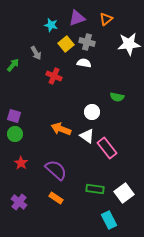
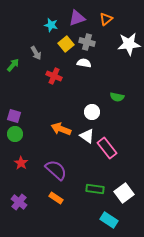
cyan rectangle: rotated 30 degrees counterclockwise
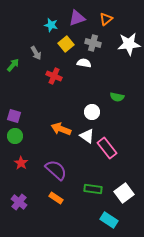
gray cross: moved 6 px right, 1 px down
green circle: moved 2 px down
green rectangle: moved 2 px left
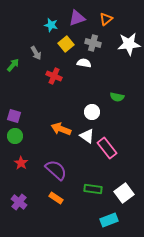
cyan rectangle: rotated 54 degrees counterclockwise
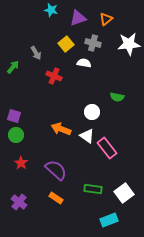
purple triangle: moved 1 px right
cyan star: moved 15 px up
green arrow: moved 2 px down
green circle: moved 1 px right, 1 px up
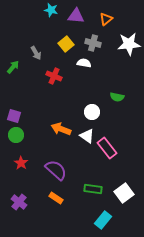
purple triangle: moved 2 px left, 2 px up; rotated 24 degrees clockwise
cyan rectangle: moved 6 px left; rotated 30 degrees counterclockwise
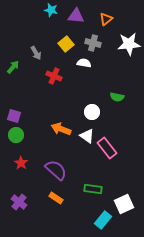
white square: moved 11 px down; rotated 12 degrees clockwise
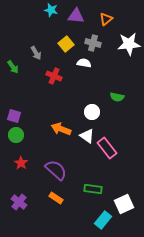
green arrow: rotated 104 degrees clockwise
